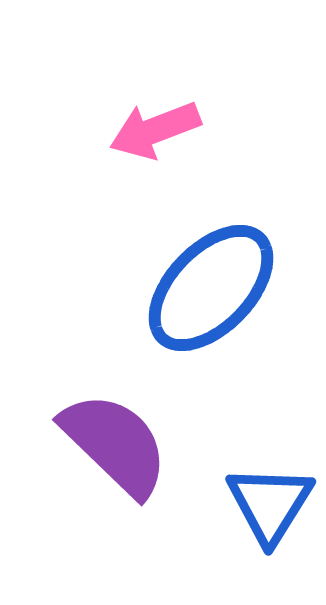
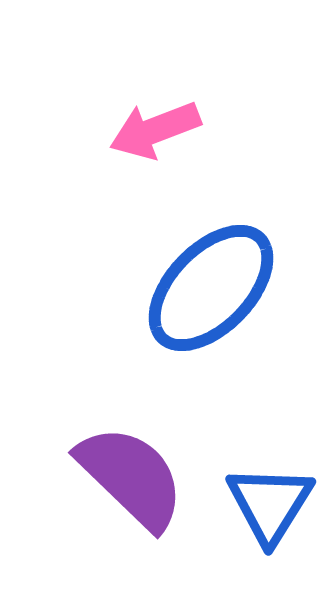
purple semicircle: moved 16 px right, 33 px down
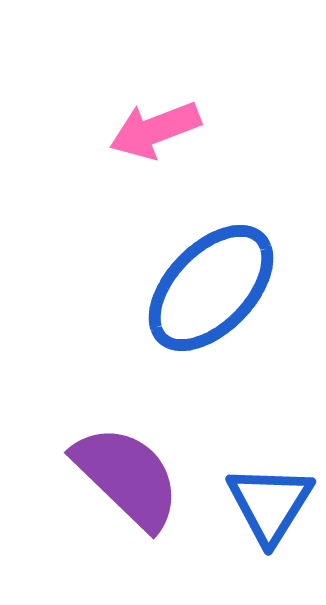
purple semicircle: moved 4 px left
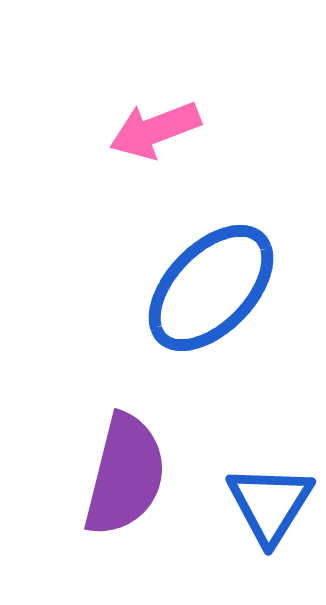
purple semicircle: moved 2 px left, 2 px up; rotated 60 degrees clockwise
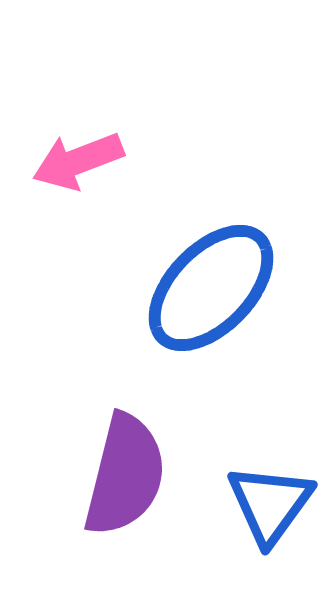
pink arrow: moved 77 px left, 31 px down
blue triangle: rotated 4 degrees clockwise
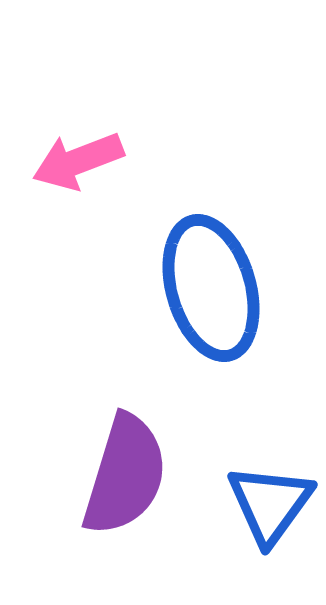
blue ellipse: rotated 60 degrees counterclockwise
purple semicircle: rotated 3 degrees clockwise
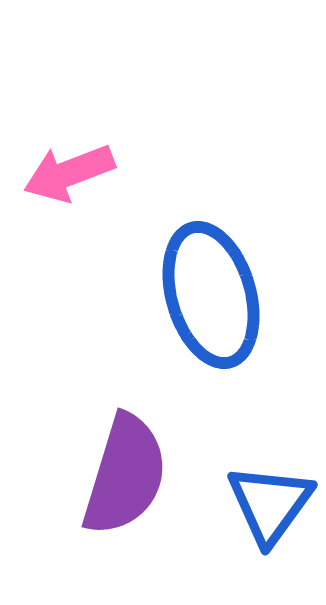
pink arrow: moved 9 px left, 12 px down
blue ellipse: moved 7 px down
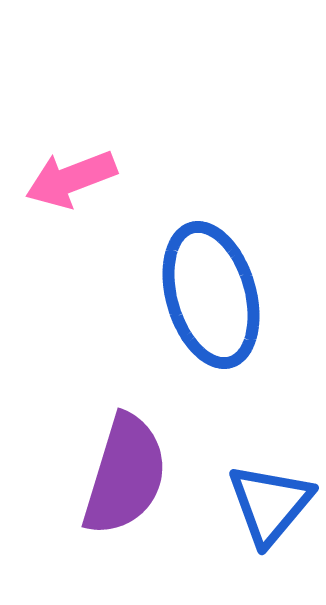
pink arrow: moved 2 px right, 6 px down
blue triangle: rotated 4 degrees clockwise
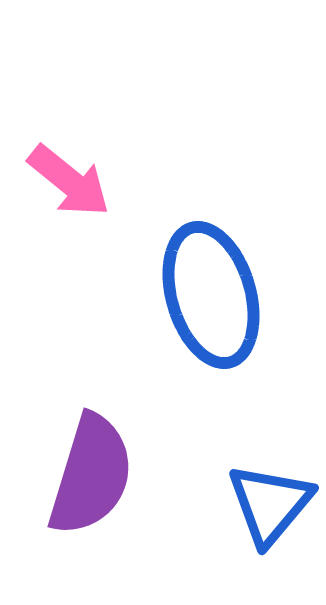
pink arrow: moved 2 px left, 2 px down; rotated 120 degrees counterclockwise
purple semicircle: moved 34 px left
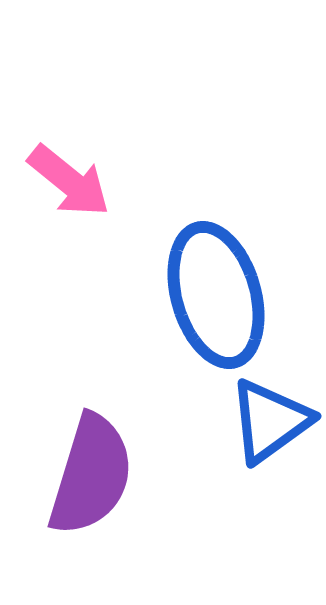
blue ellipse: moved 5 px right
blue triangle: moved 83 px up; rotated 14 degrees clockwise
